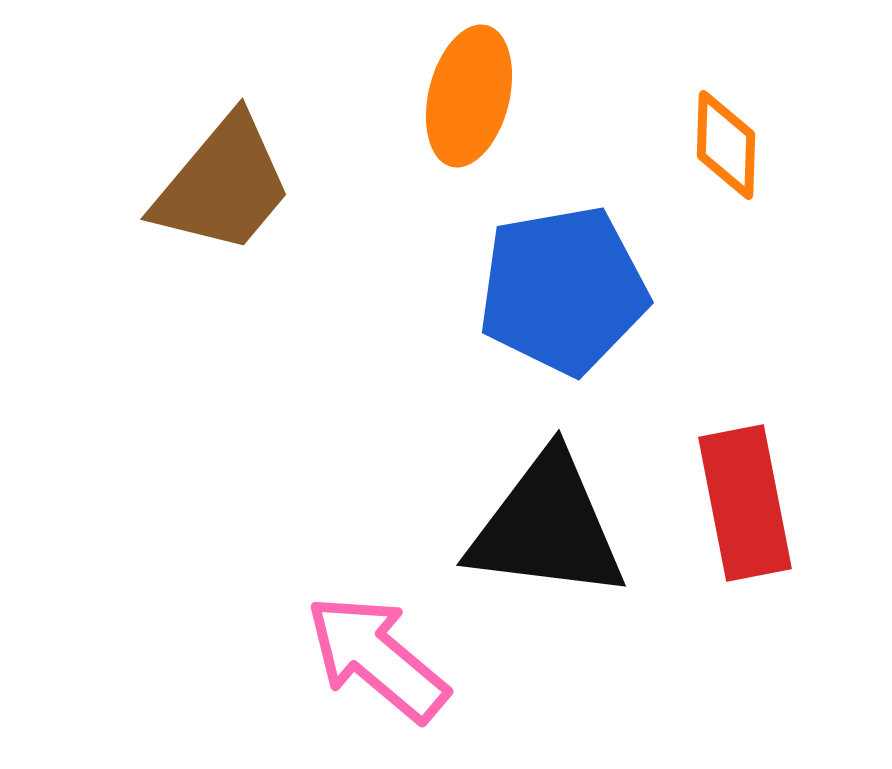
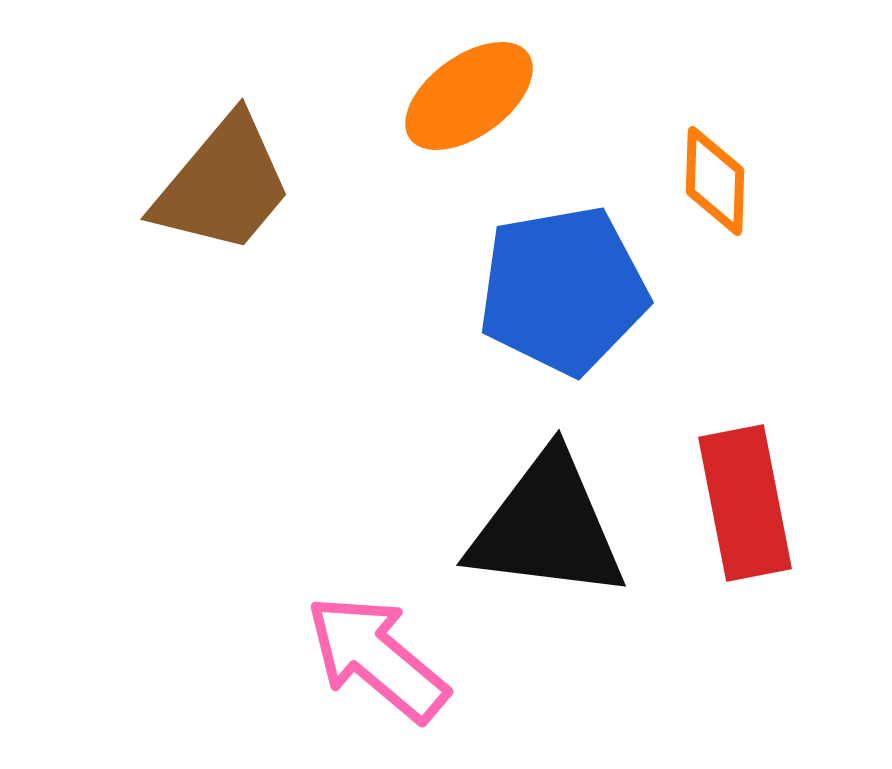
orange ellipse: rotated 40 degrees clockwise
orange diamond: moved 11 px left, 36 px down
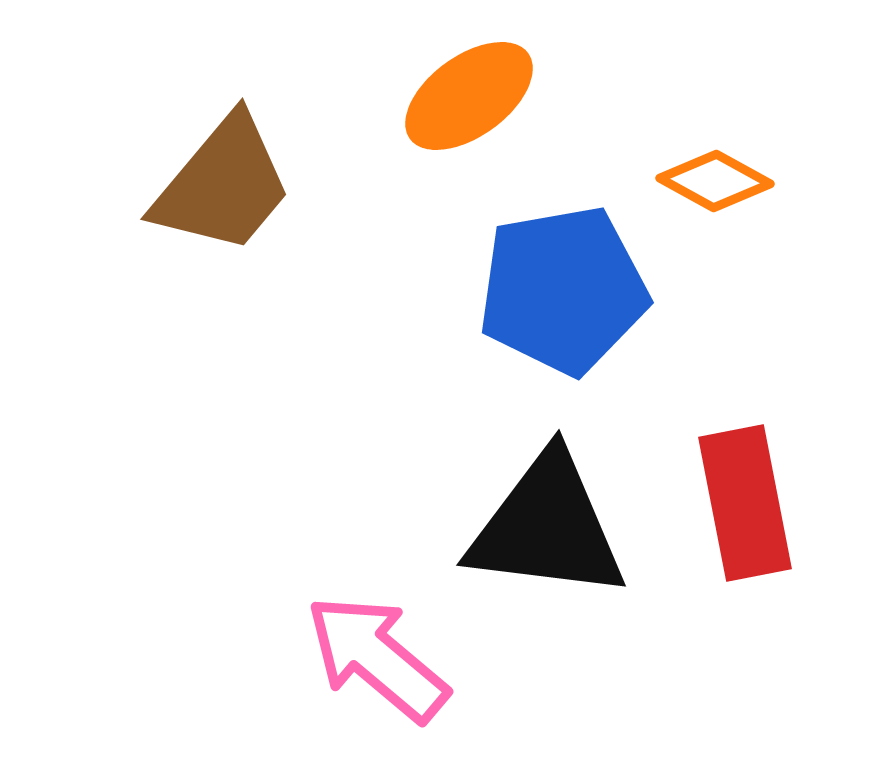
orange diamond: rotated 63 degrees counterclockwise
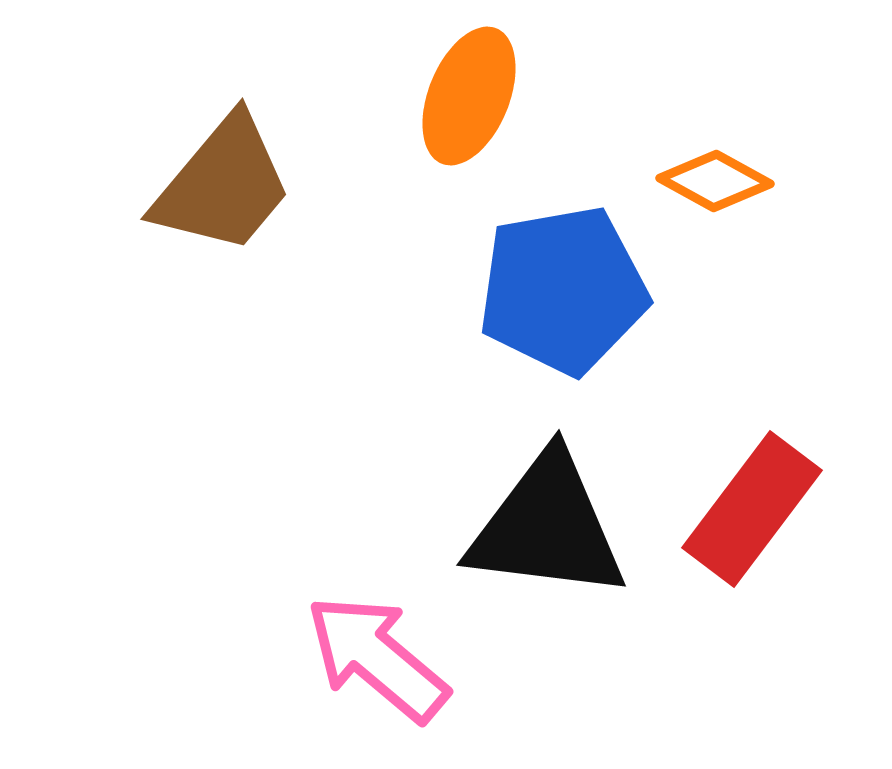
orange ellipse: rotated 32 degrees counterclockwise
red rectangle: moved 7 px right, 6 px down; rotated 48 degrees clockwise
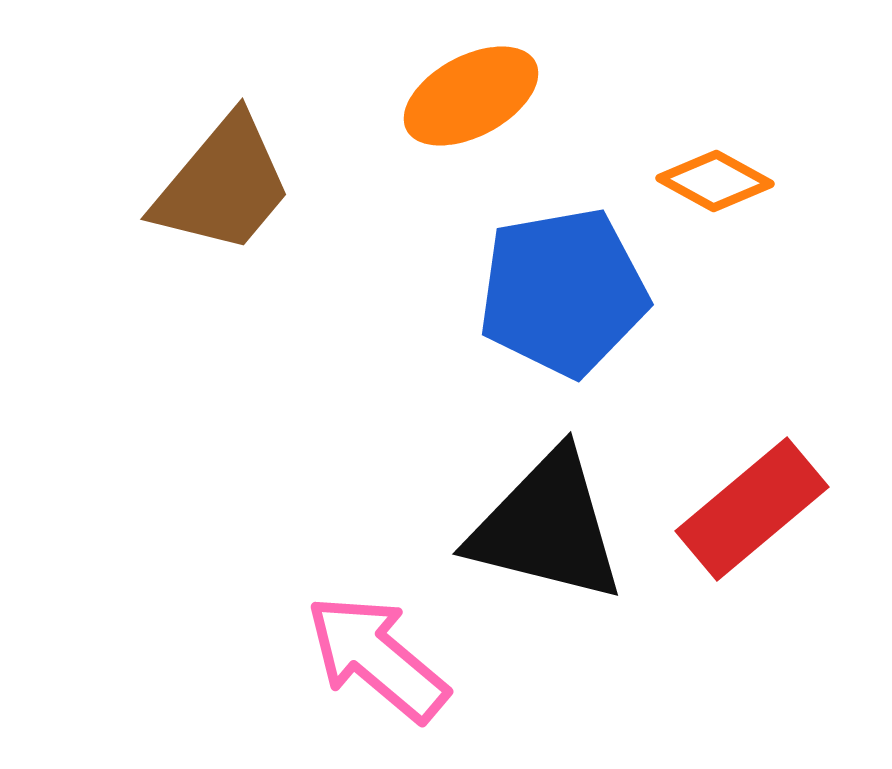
orange ellipse: moved 2 px right; rotated 40 degrees clockwise
blue pentagon: moved 2 px down
red rectangle: rotated 13 degrees clockwise
black triangle: rotated 7 degrees clockwise
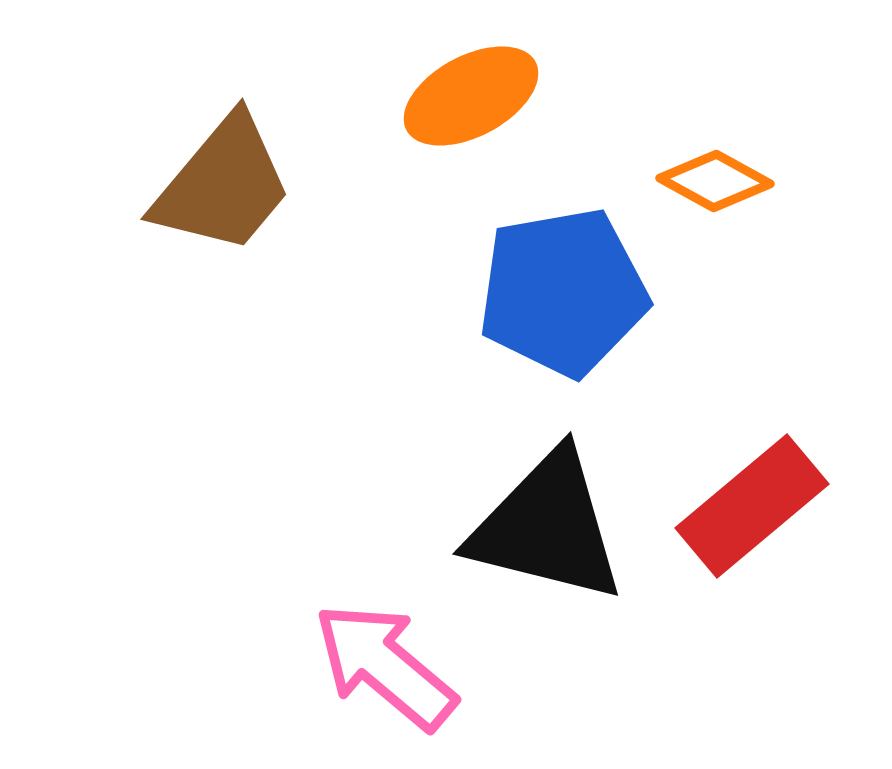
red rectangle: moved 3 px up
pink arrow: moved 8 px right, 8 px down
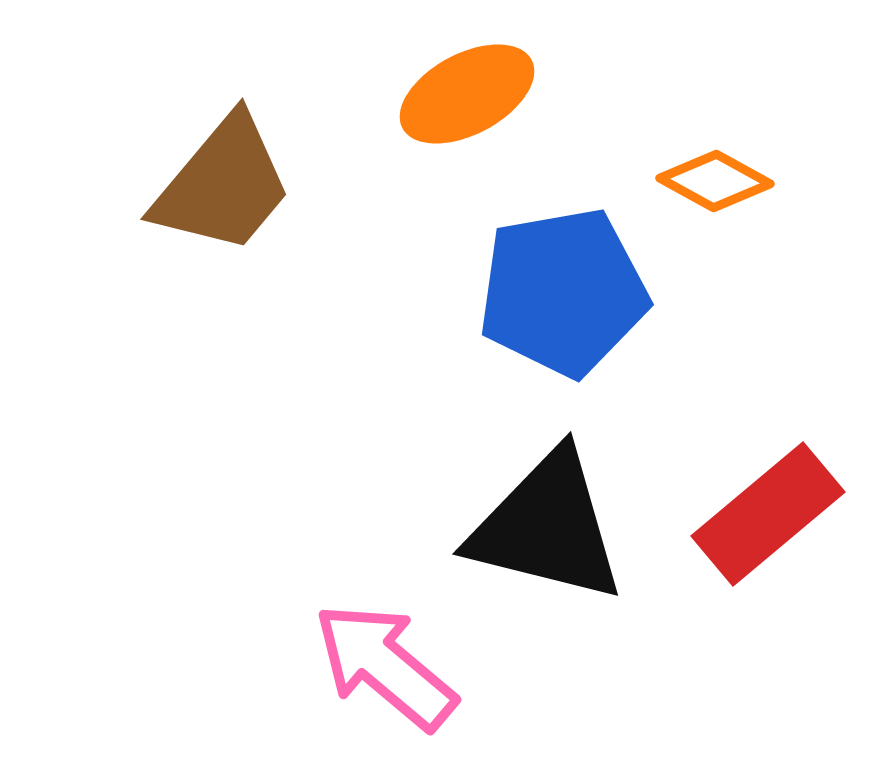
orange ellipse: moved 4 px left, 2 px up
red rectangle: moved 16 px right, 8 px down
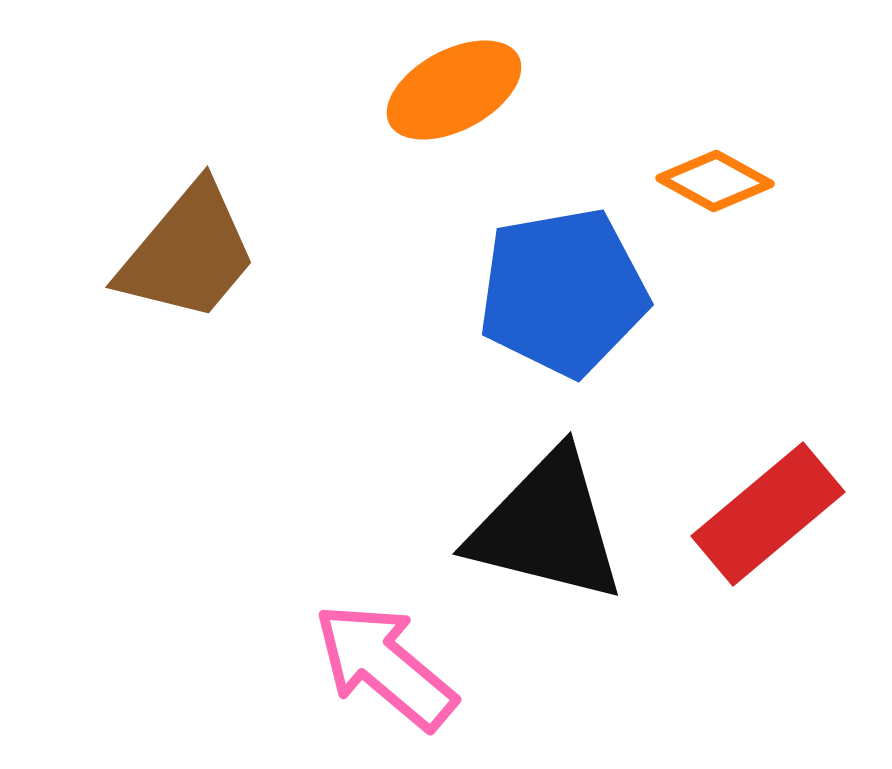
orange ellipse: moved 13 px left, 4 px up
brown trapezoid: moved 35 px left, 68 px down
